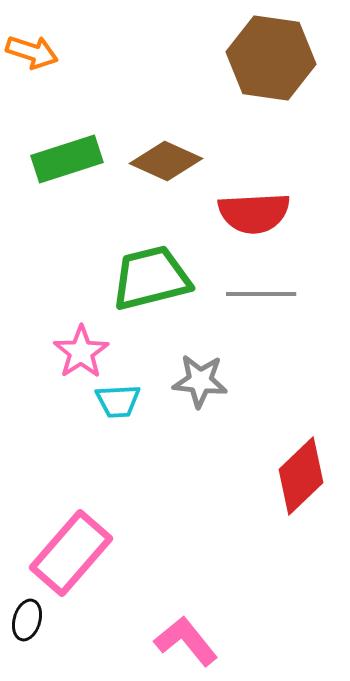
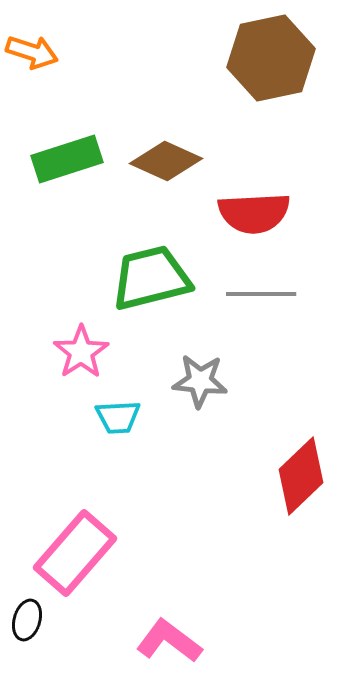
brown hexagon: rotated 20 degrees counterclockwise
cyan trapezoid: moved 16 px down
pink rectangle: moved 4 px right
pink L-shape: moved 17 px left; rotated 14 degrees counterclockwise
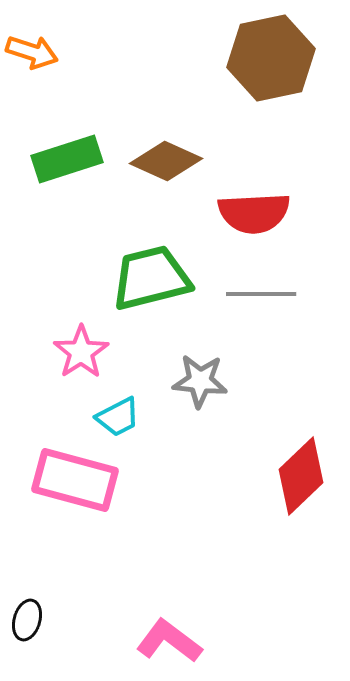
cyan trapezoid: rotated 24 degrees counterclockwise
pink rectangle: moved 73 px up; rotated 64 degrees clockwise
